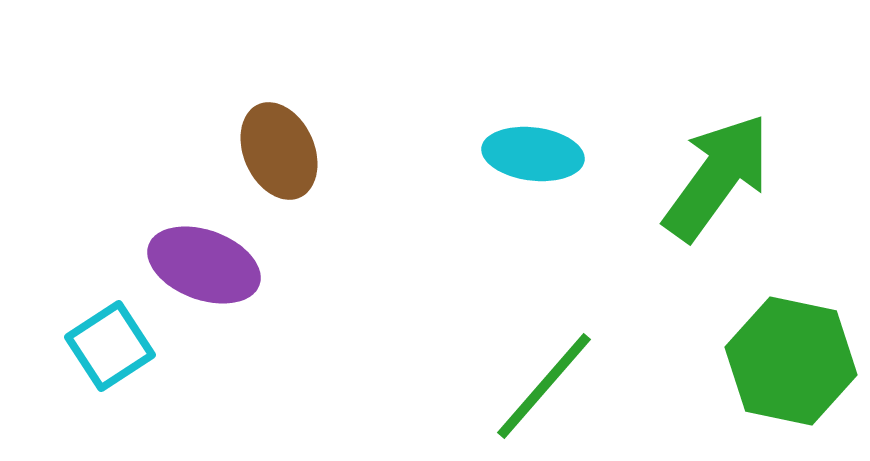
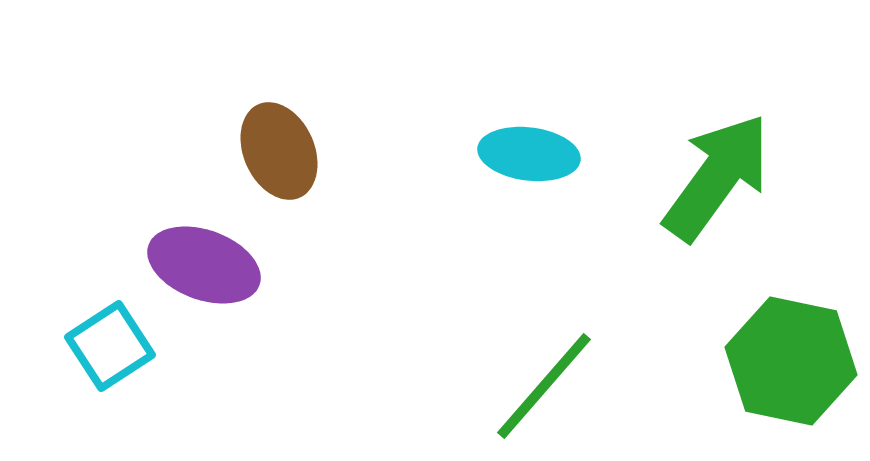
cyan ellipse: moved 4 px left
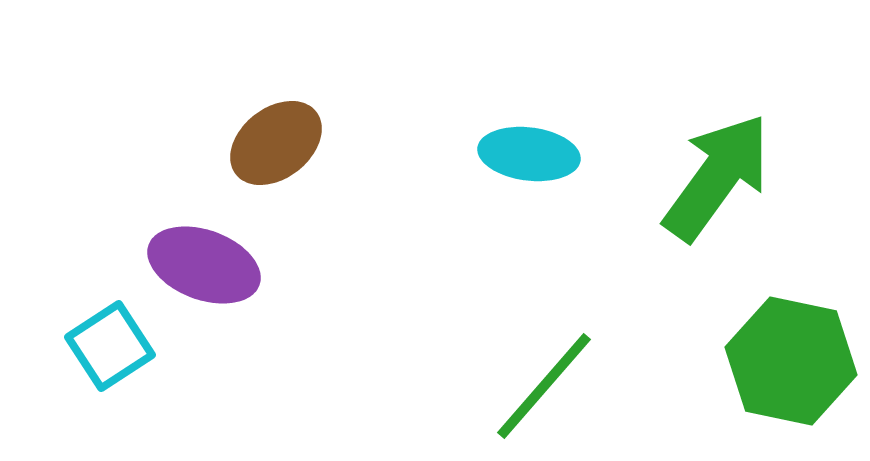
brown ellipse: moved 3 px left, 8 px up; rotated 76 degrees clockwise
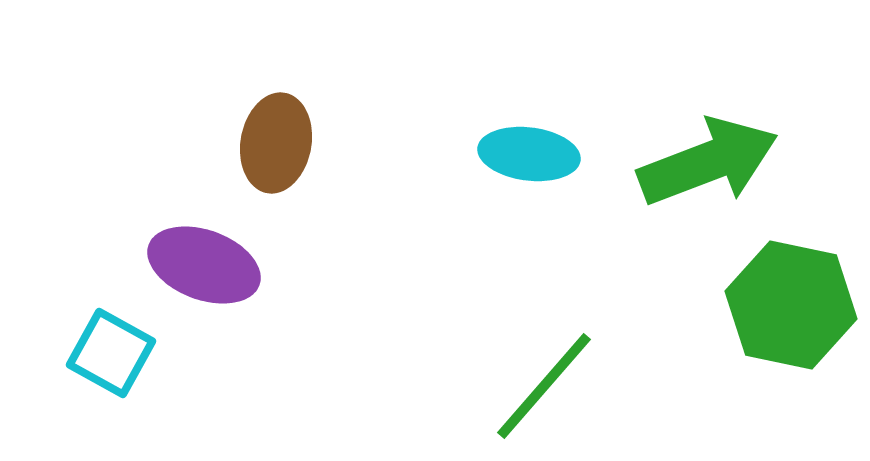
brown ellipse: rotated 42 degrees counterclockwise
green arrow: moved 9 px left, 15 px up; rotated 33 degrees clockwise
cyan square: moved 1 px right, 7 px down; rotated 28 degrees counterclockwise
green hexagon: moved 56 px up
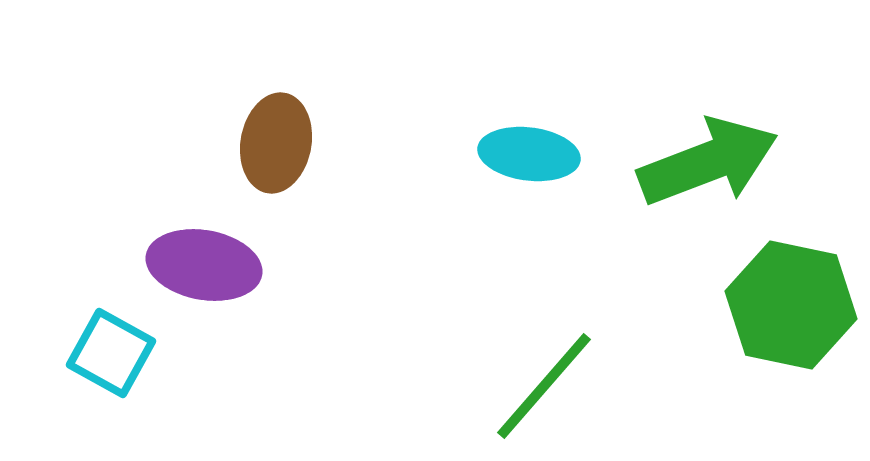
purple ellipse: rotated 10 degrees counterclockwise
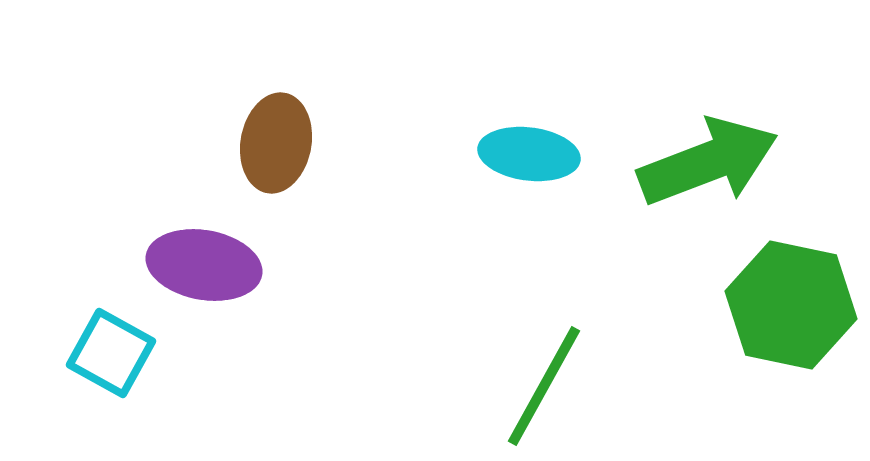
green line: rotated 12 degrees counterclockwise
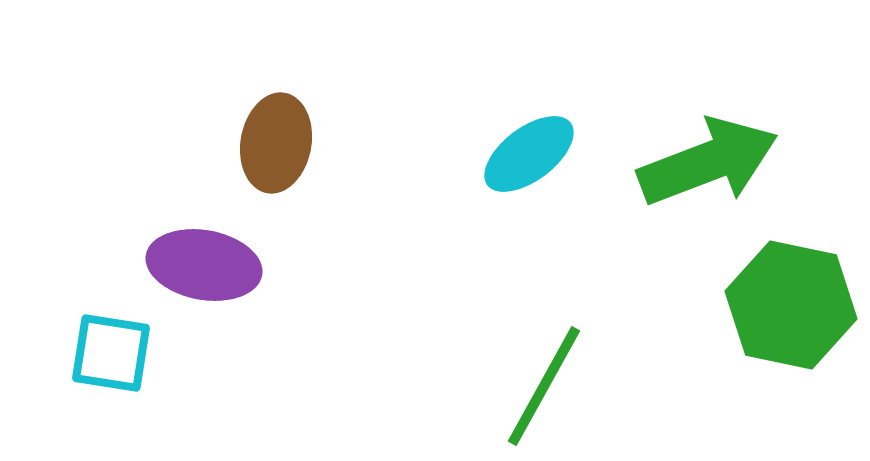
cyan ellipse: rotated 44 degrees counterclockwise
cyan square: rotated 20 degrees counterclockwise
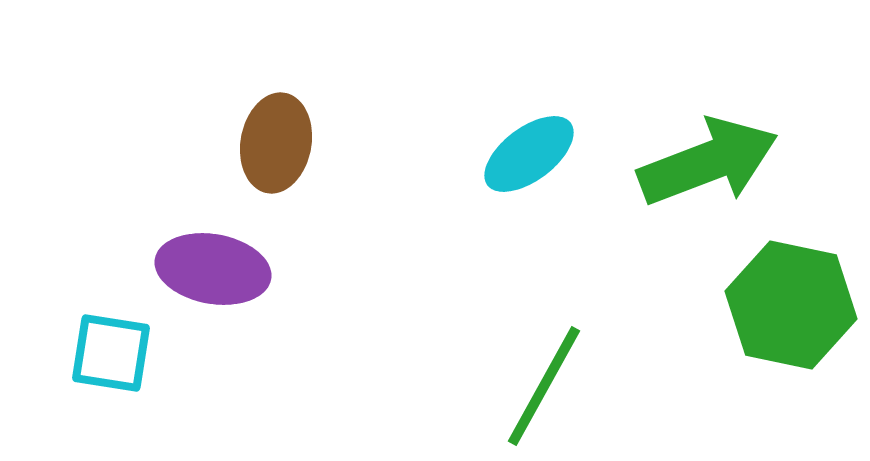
purple ellipse: moved 9 px right, 4 px down
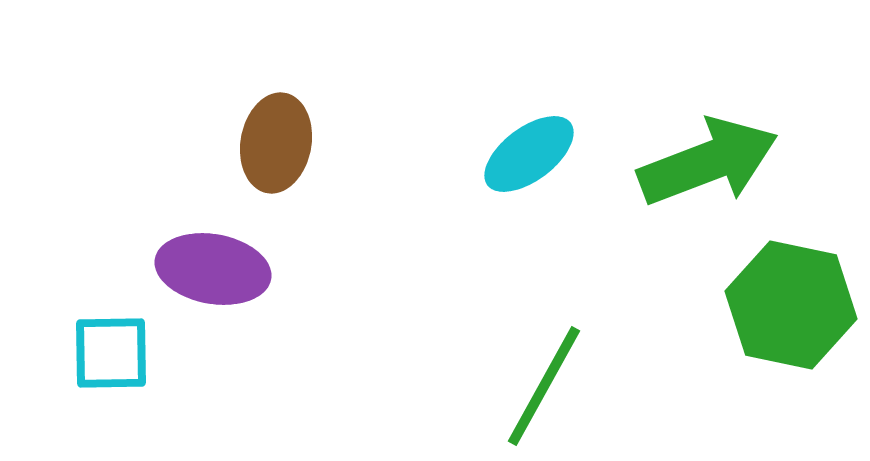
cyan square: rotated 10 degrees counterclockwise
